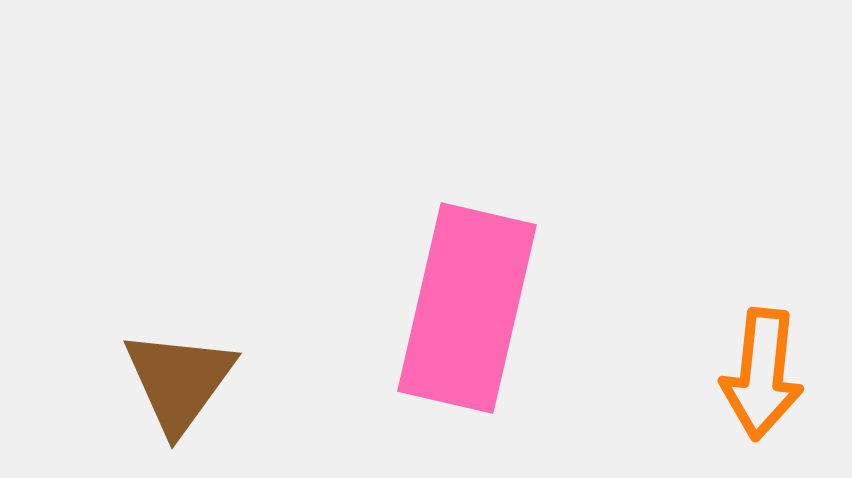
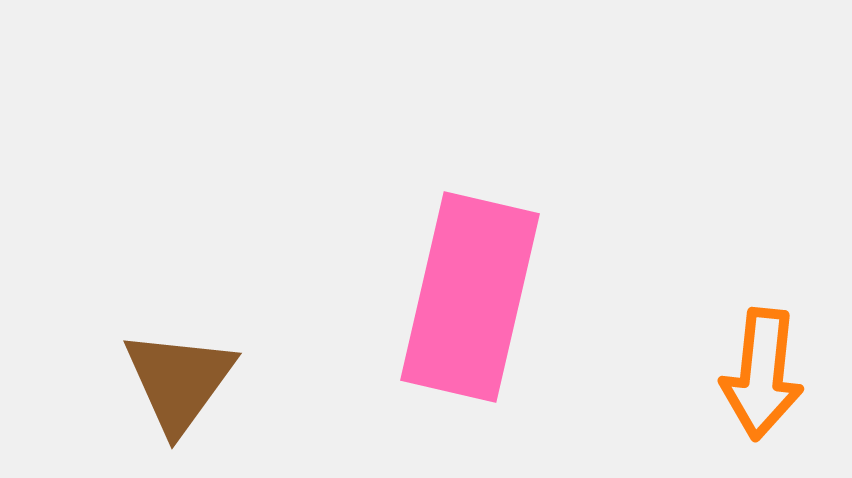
pink rectangle: moved 3 px right, 11 px up
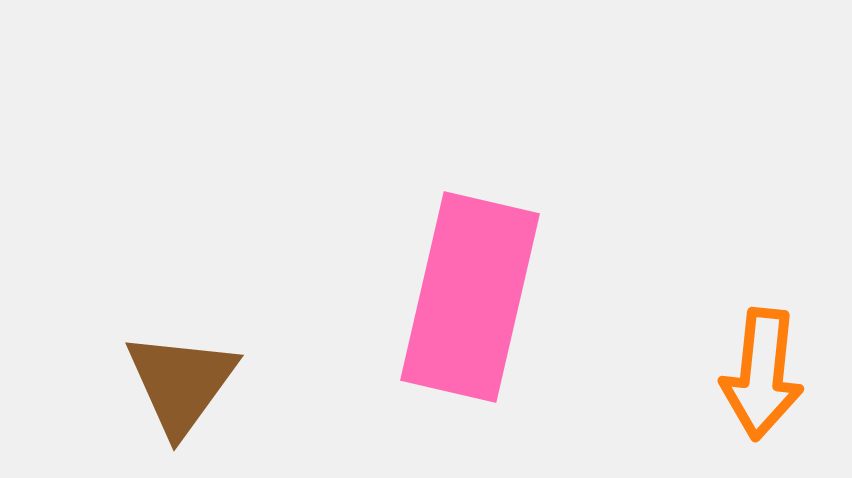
brown triangle: moved 2 px right, 2 px down
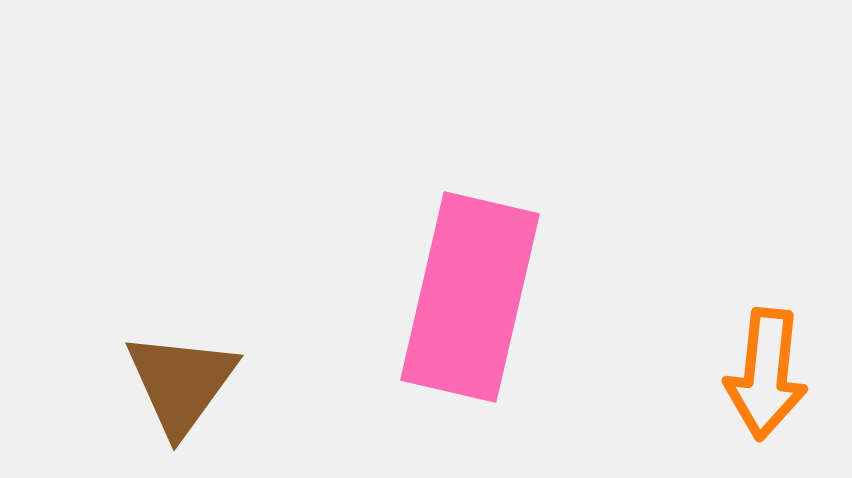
orange arrow: moved 4 px right
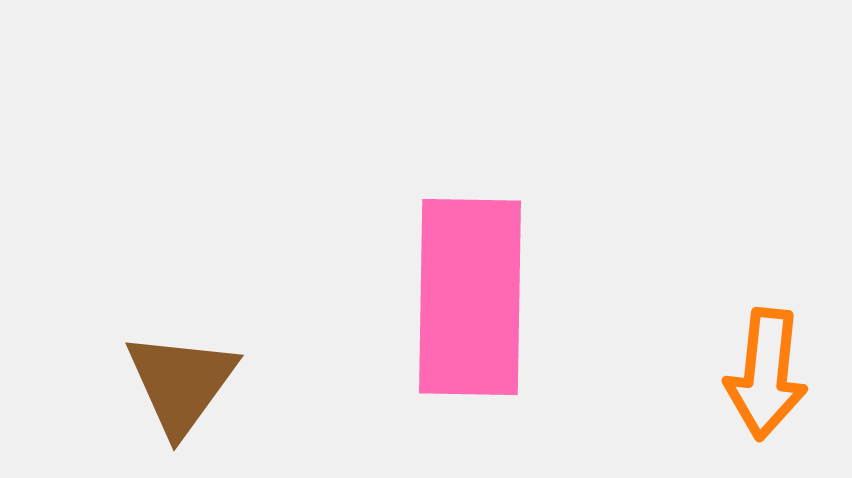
pink rectangle: rotated 12 degrees counterclockwise
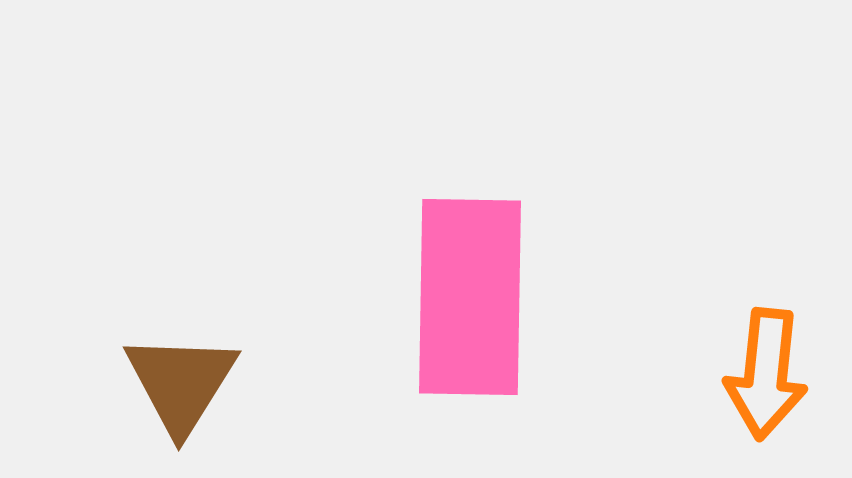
brown triangle: rotated 4 degrees counterclockwise
